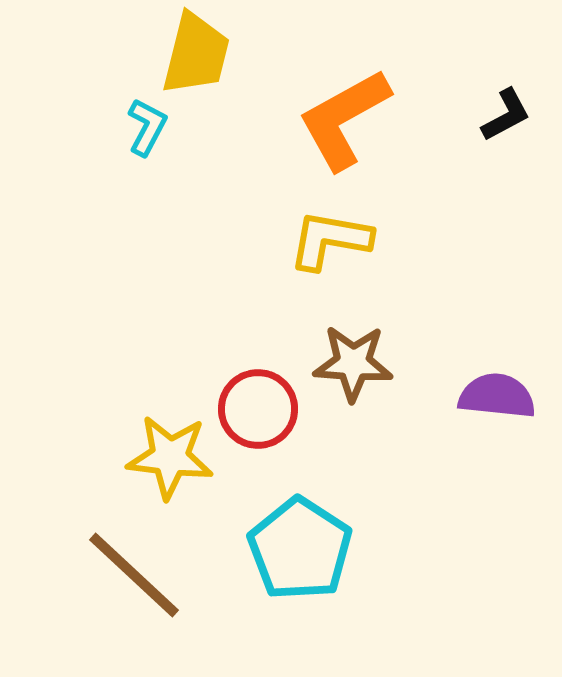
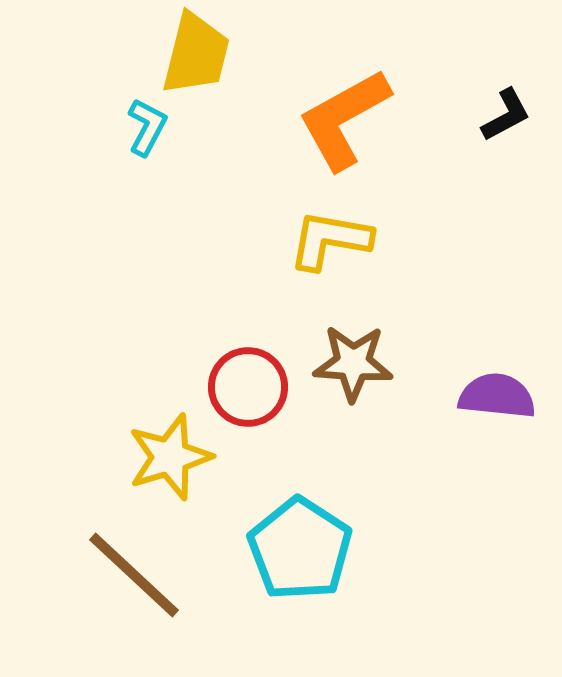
red circle: moved 10 px left, 22 px up
yellow star: rotated 24 degrees counterclockwise
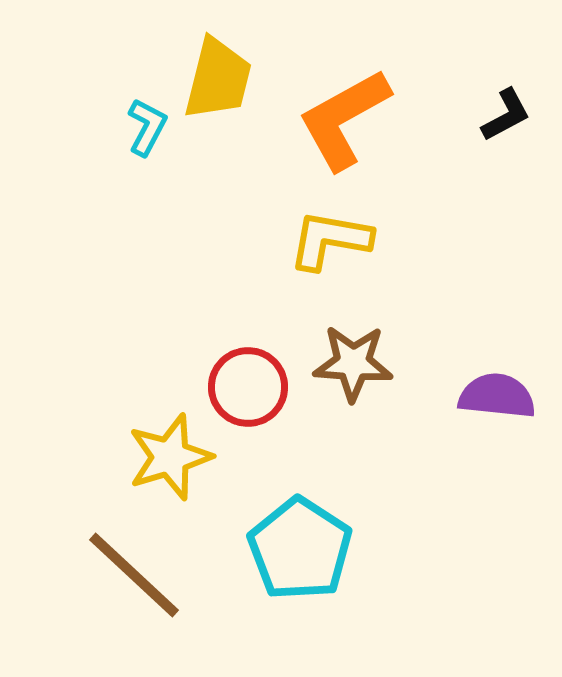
yellow trapezoid: moved 22 px right, 25 px down
